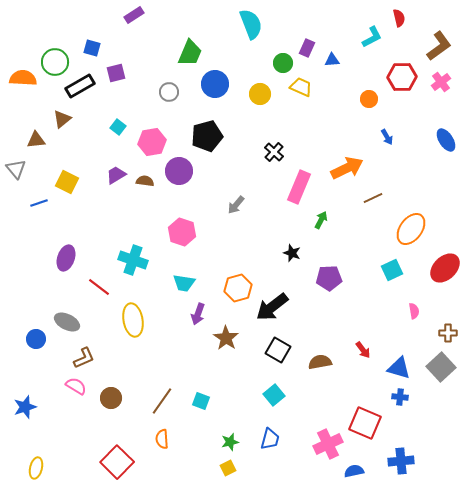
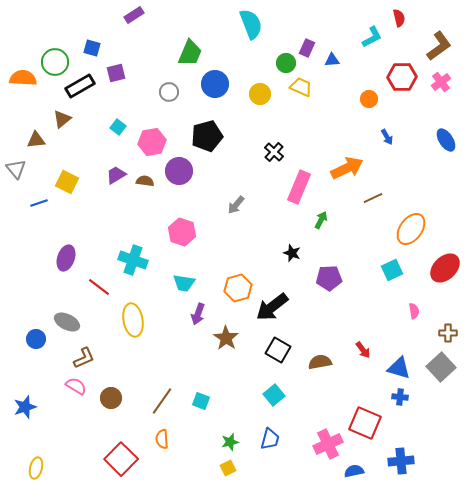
green circle at (283, 63): moved 3 px right
red square at (117, 462): moved 4 px right, 3 px up
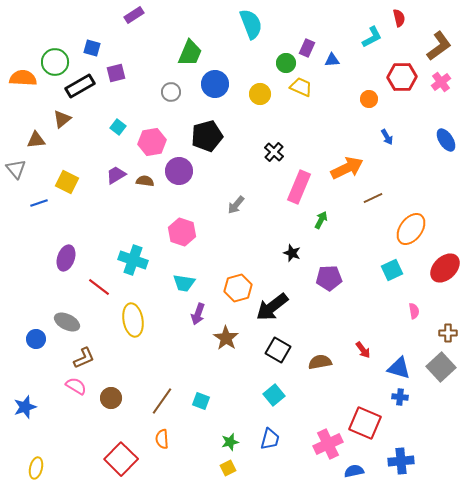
gray circle at (169, 92): moved 2 px right
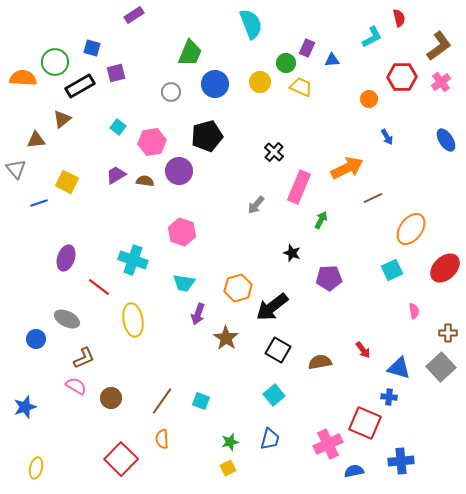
yellow circle at (260, 94): moved 12 px up
gray arrow at (236, 205): moved 20 px right
gray ellipse at (67, 322): moved 3 px up
blue cross at (400, 397): moved 11 px left
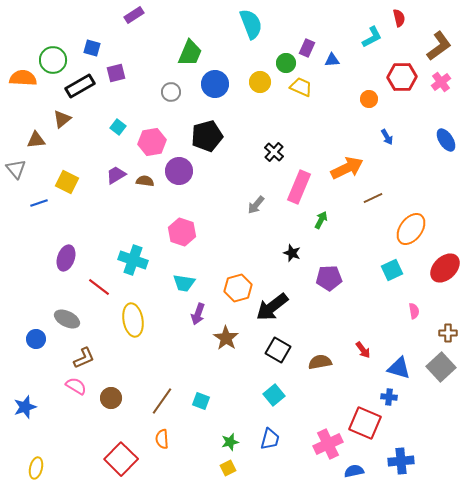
green circle at (55, 62): moved 2 px left, 2 px up
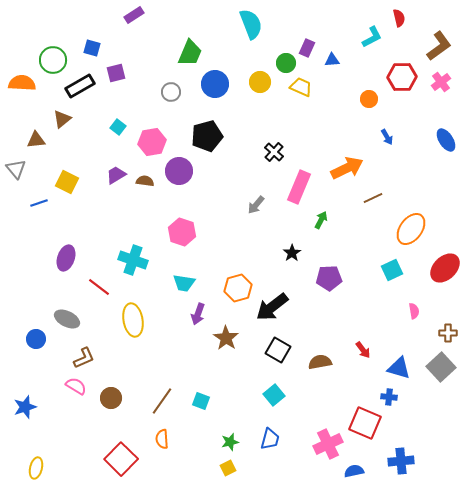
orange semicircle at (23, 78): moved 1 px left, 5 px down
black star at (292, 253): rotated 18 degrees clockwise
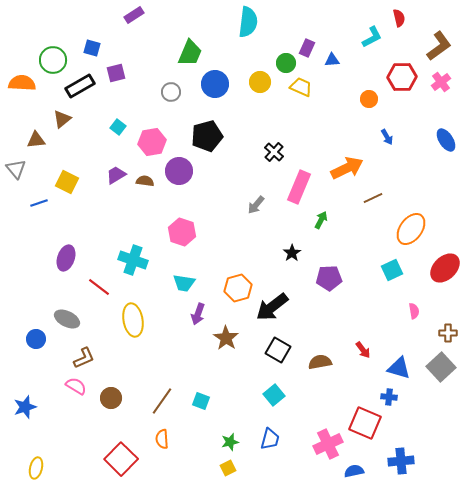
cyan semicircle at (251, 24): moved 3 px left, 2 px up; rotated 28 degrees clockwise
